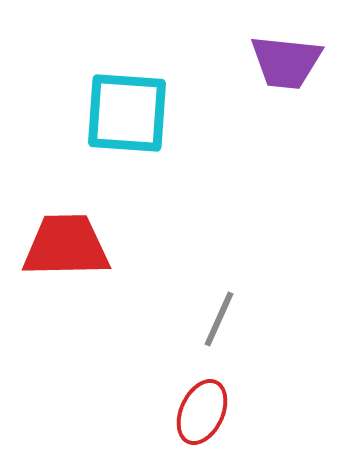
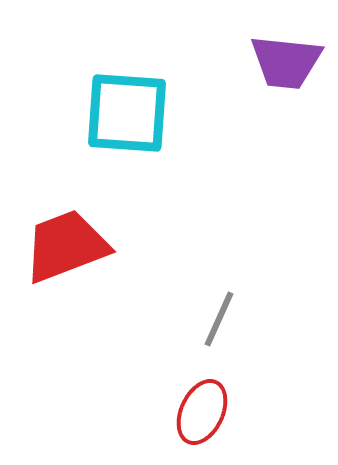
red trapezoid: rotated 20 degrees counterclockwise
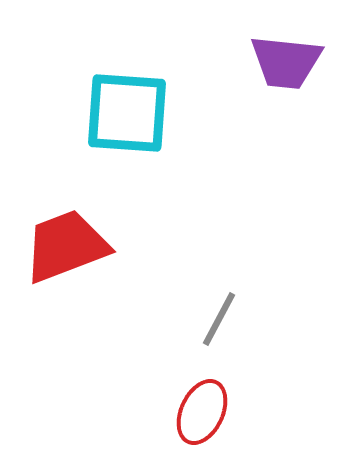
gray line: rotated 4 degrees clockwise
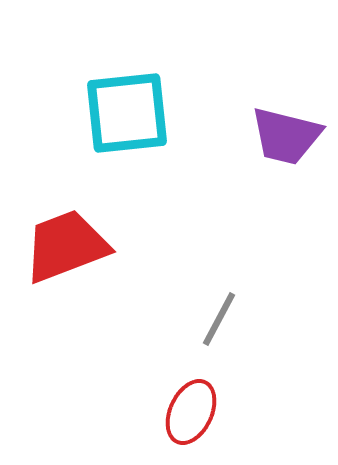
purple trapezoid: moved 74 px down; rotated 8 degrees clockwise
cyan square: rotated 10 degrees counterclockwise
red ellipse: moved 11 px left
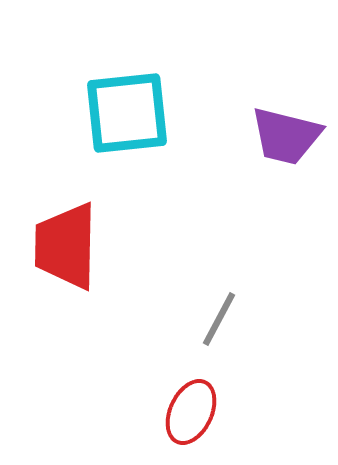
red trapezoid: rotated 68 degrees counterclockwise
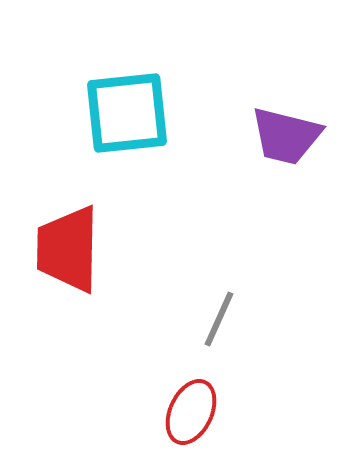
red trapezoid: moved 2 px right, 3 px down
gray line: rotated 4 degrees counterclockwise
